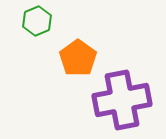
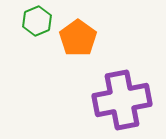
orange pentagon: moved 20 px up
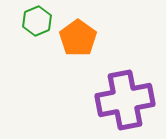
purple cross: moved 3 px right
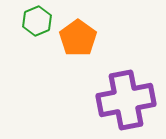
purple cross: moved 1 px right
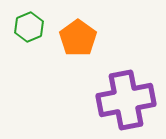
green hexagon: moved 8 px left, 6 px down
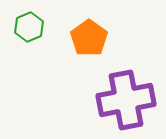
orange pentagon: moved 11 px right
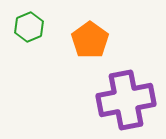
orange pentagon: moved 1 px right, 2 px down
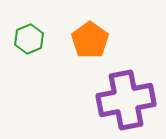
green hexagon: moved 12 px down
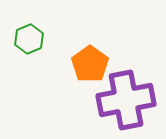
orange pentagon: moved 24 px down
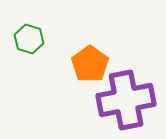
green hexagon: rotated 20 degrees counterclockwise
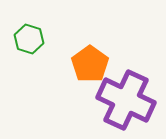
purple cross: rotated 36 degrees clockwise
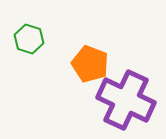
orange pentagon: rotated 15 degrees counterclockwise
